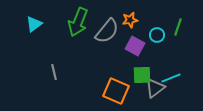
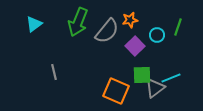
purple square: rotated 18 degrees clockwise
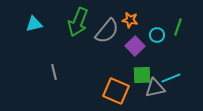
orange star: rotated 21 degrees clockwise
cyan triangle: rotated 24 degrees clockwise
gray triangle: rotated 25 degrees clockwise
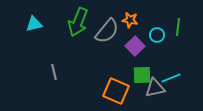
green line: rotated 12 degrees counterclockwise
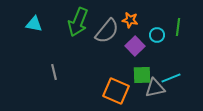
cyan triangle: rotated 24 degrees clockwise
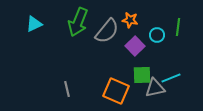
cyan triangle: rotated 36 degrees counterclockwise
gray line: moved 13 px right, 17 px down
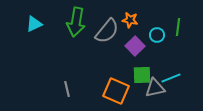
green arrow: moved 2 px left; rotated 12 degrees counterclockwise
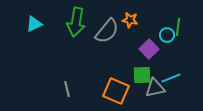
cyan circle: moved 10 px right
purple square: moved 14 px right, 3 px down
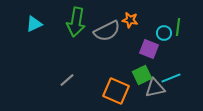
gray semicircle: rotated 24 degrees clockwise
cyan circle: moved 3 px left, 2 px up
purple square: rotated 24 degrees counterclockwise
green square: rotated 24 degrees counterclockwise
gray line: moved 9 px up; rotated 63 degrees clockwise
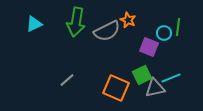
orange star: moved 2 px left; rotated 14 degrees clockwise
purple square: moved 2 px up
orange square: moved 3 px up
